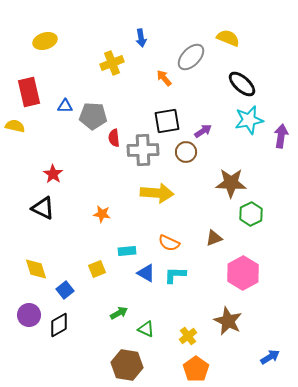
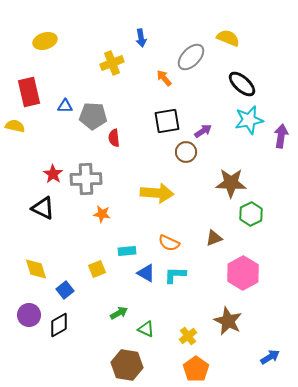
gray cross at (143, 150): moved 57 px left, 29 px down
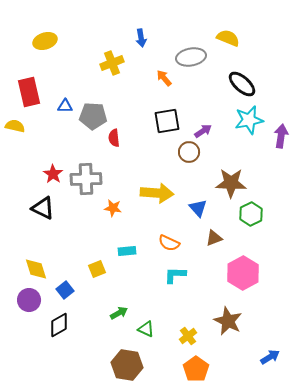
gray ellipse at (191, 57): rotated 36 degrees clockwise
brown circle at (186, 152): moved 3 px right
orange star at (102, 214): moved 11 px right, 6 px up
blue triangle at (146, 273): moved 52 px right, 65 px up; rotated 18 degrees clockwise
purple circle at (29, 315): moved 15 px up
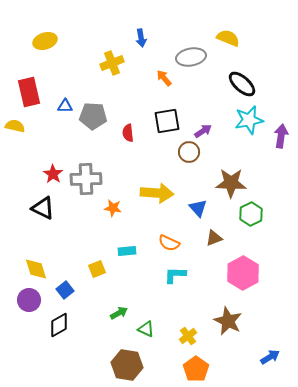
red semicircle at (114, 138): moved 14 px right, 5 px up
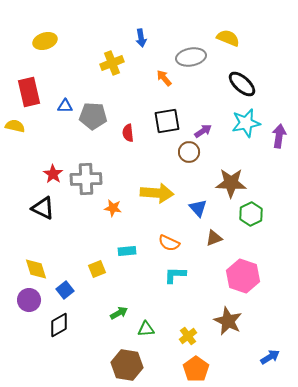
cyan star at (249, 120): moved 3 px left, 3 px down
purple arrow at (281, 136): moved 2 px left
pink hexagon at (243, 273): moved 3 px down; rotated 12 degrees counterclockwise
green triangle at (146, 329): rotated 30 degrees counterclockwise
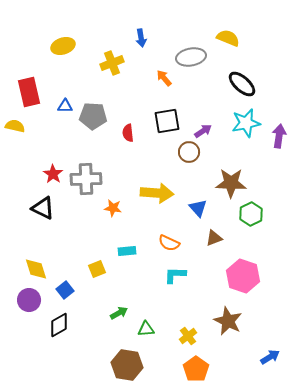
yellow ellipse at (45, 41): moved 18 px right, 5 px down
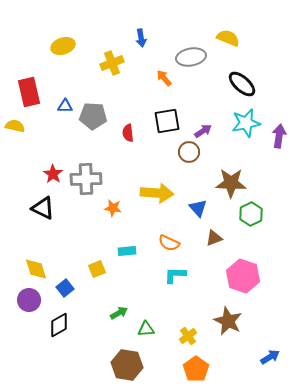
blue square at (65, 290): moved 2 px up
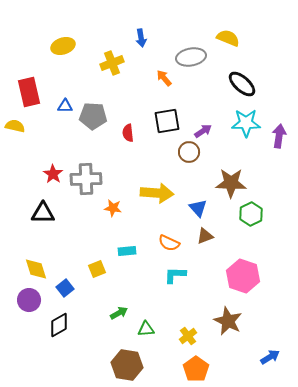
cyan star at (246, 123): rotated 12 degrees clockwise
black triangle at (43, 208): moved 5 px down; rotated 25 degrees counterclockwise
brown triangle at (214, 238): moved 9 px left, 2 px up
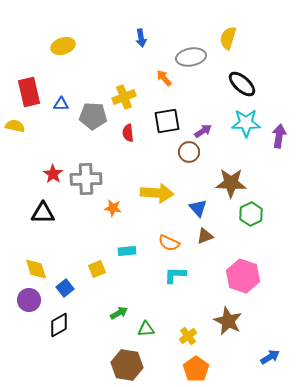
yellow semicircle at (228, 38): rotated 95 degrees counterclockwise
yellow cross at (112, 63): moved 12 px right, 34 px down
blue triangle at (65, 106): moved 4 px left, 2 px up
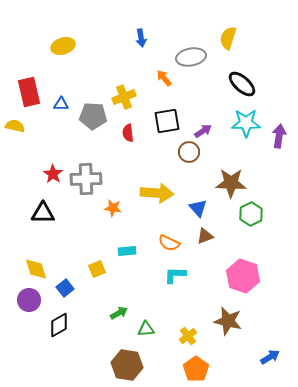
brown star at (228, 321): rotated 12 degrees counterclockwise
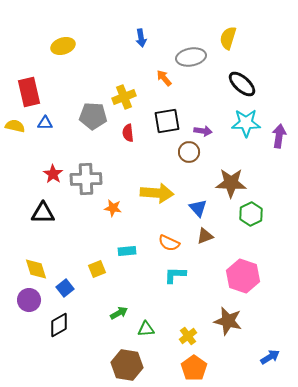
blue triangle at (61, 104): moved 16 px left, 19 px down
purple arrow at (203, 131): rotated 42 degrees clockwise
orange pentagon at (196, 369): moved 2 px left, 1 px up
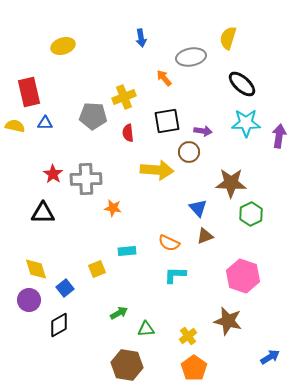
yellow arrow at (157, 193): moved 23 px up
